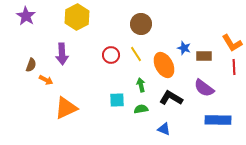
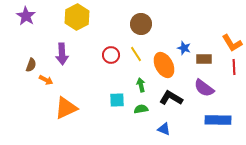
brown rectangle: moved 3 px down
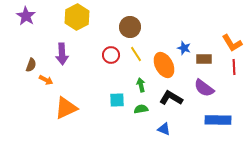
brown circle: moved 11 px left, 3 px down
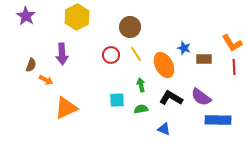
purple semicircle: moved 3 px left, 9 px down
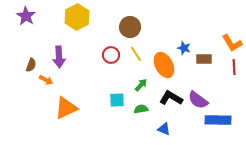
purple arrow: moved 3 px left, 3 px down
green arrow: rotated 56 degrees clockwise
purple semicircle: moved 3 px left, 3 px down
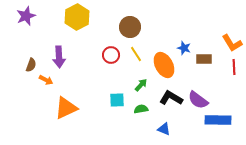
purple star: rotated 18 degrees clockwise
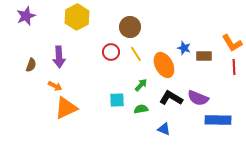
red circle: moved 3 px up
brown rectangle: moved 3 px up
orange arrow: moved 9 px right, 6 px down
purple semicircle: moved 2 px up; rotated 15 degrees counterclockwise
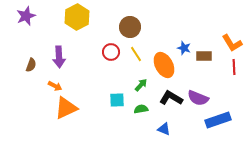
blue rectangle: rotated 20 degrees counterclockwise
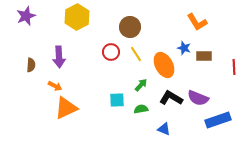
orange L-shape: moved 35 px left, 21 px up
brown semicircle: rotated 16 degrees counterclockwise
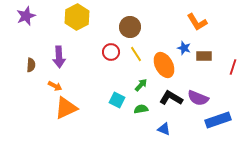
red line: moved 1 px left; rotated 21 degrees clockwise
cyan square: rotated 28 degrees clockwise
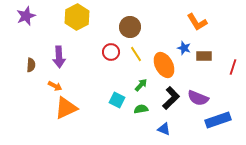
black L-shape: rotated 105 degrees clockwise
